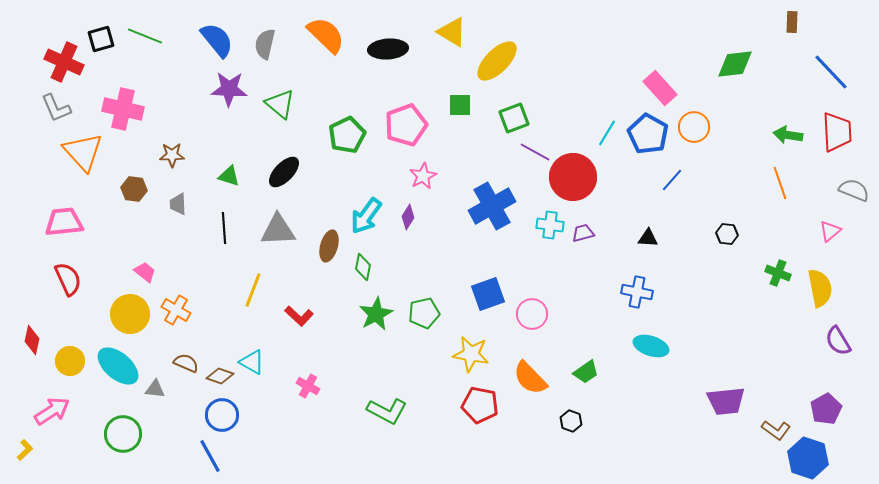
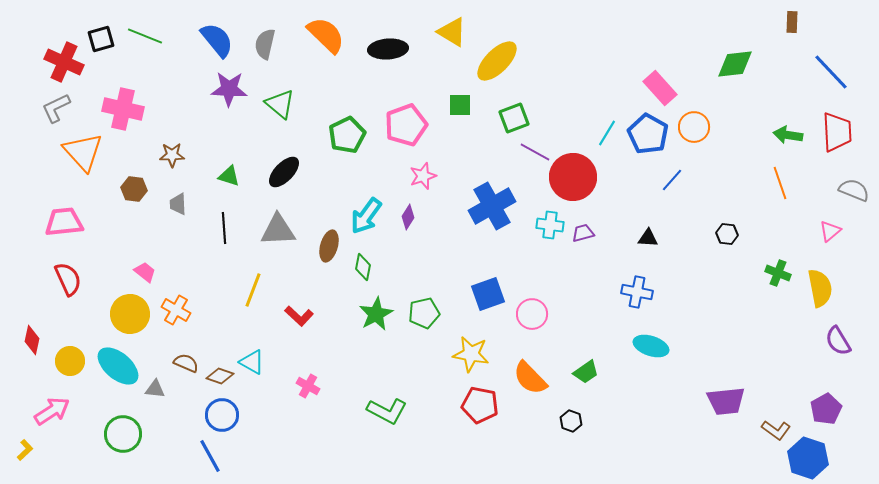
gray L-shape at (56, 108): rotated 88 degrees clockwise
pink star at (423, 176): rotated 8 degrees clockwise
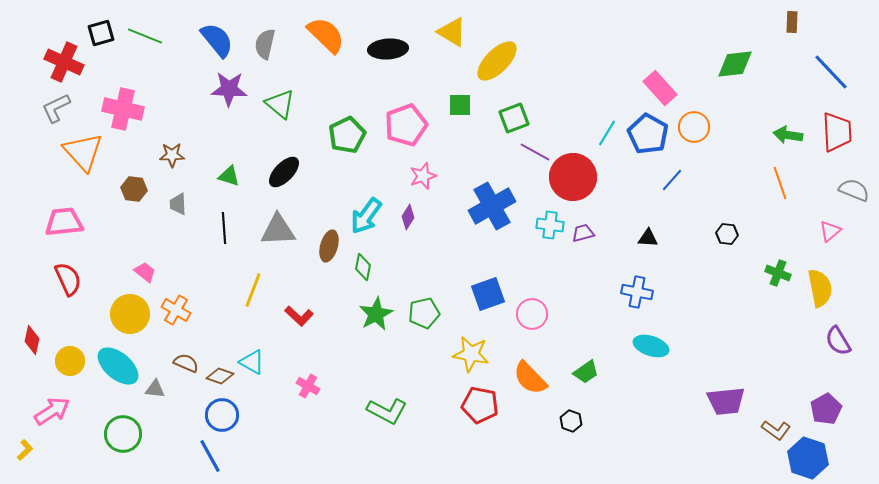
black square at (101, 39): moved 6 px up
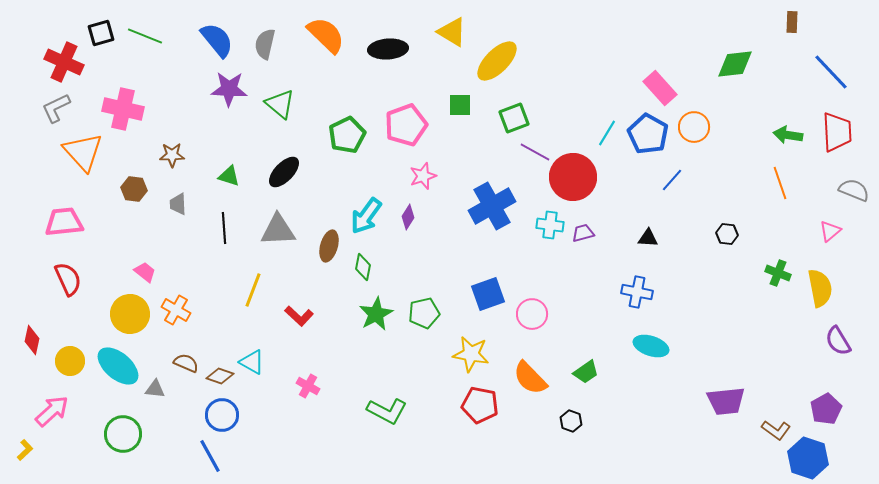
pink arrow at (52, 411): rotated 9 degrees counterclockwise
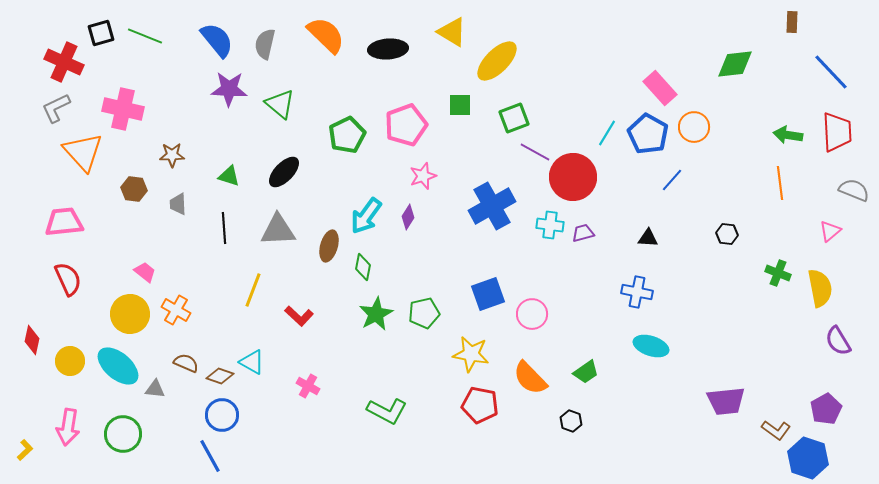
orange line at (780, 183): rotated 12 degrees clockwise
pink arrow at (52, 411): moved 16 px right, 16 px down; rotated 141 degrees clockwise
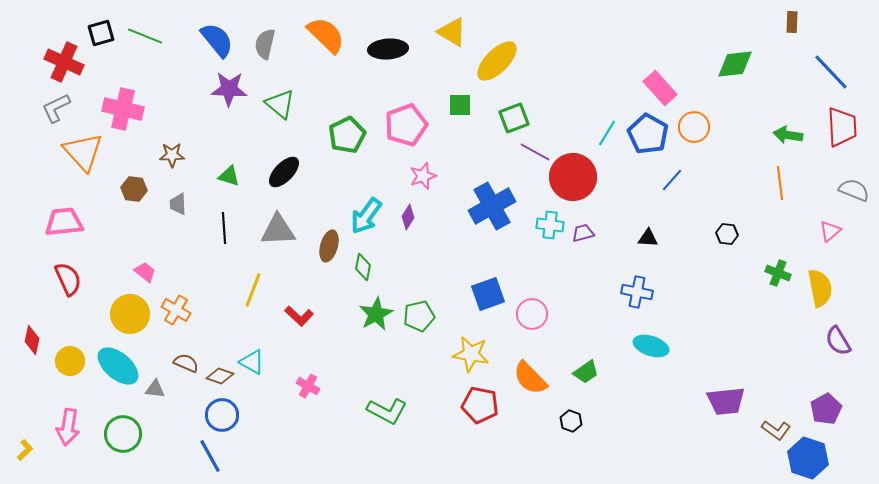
red trapezoid at (837, 132): moved 5 px right, 5 px up
green pentagon at (424, 313): moved 5 px left, 3 px down
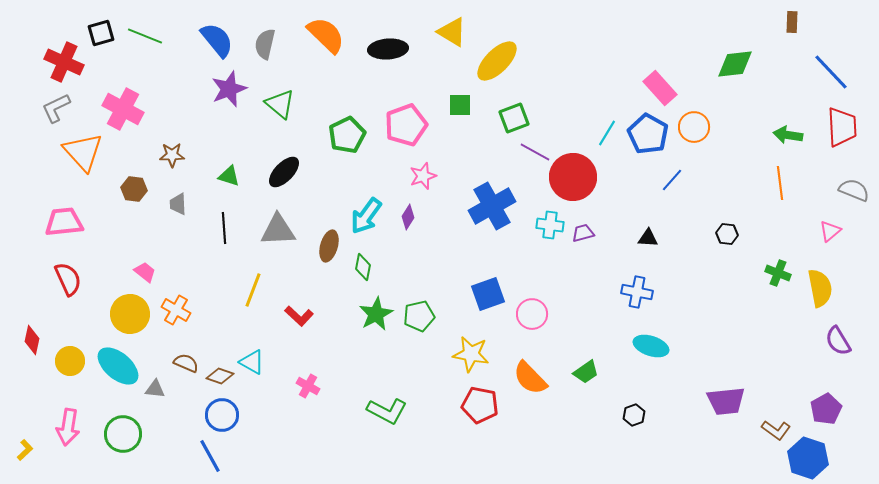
purple star at (229, 89): rotated 24 degrees counterclockwise
pink cross at (123, 109): rotated 15 degrees clockwise
black hexagon at (571, 421): moved 63 px right, 6 px up; rotated 20 degrees clockwise
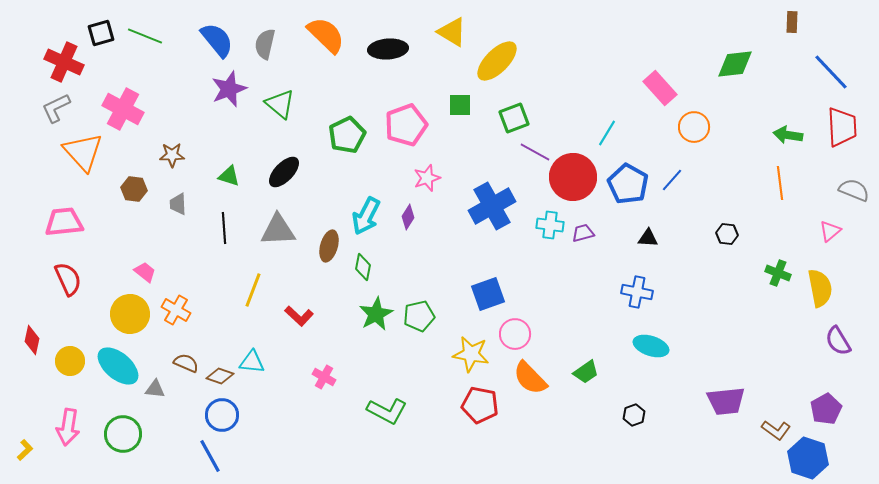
blue pentagon at (648, 134): moved 20 px left, 50 px down
pink star at (423, 176): moved 4 px right, 2 px down
cyan arrow at (366, 216): rotated 9 degrees counterclockwise
pink circle at (532, 314): moved 17 px left, 20 px down
cyan triangle at (252, 362): rotated 24 degrees counterclockwise
pink cross at (308, 386): moved 16 px right, 9 px up
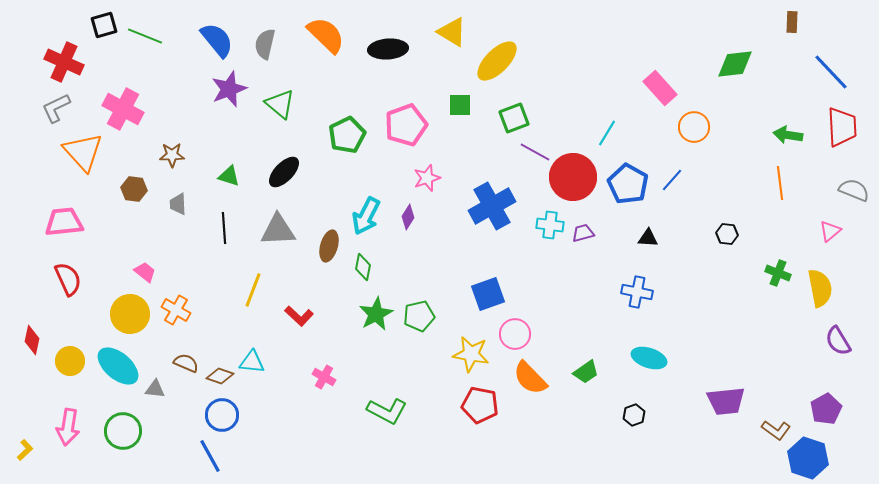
black square at (101, 33): moved 3 px right, 8 px up
cyan ellipse at (651, 346): moved 2 px left, 12 px down
green circle at (123, 434): moved 3 px up
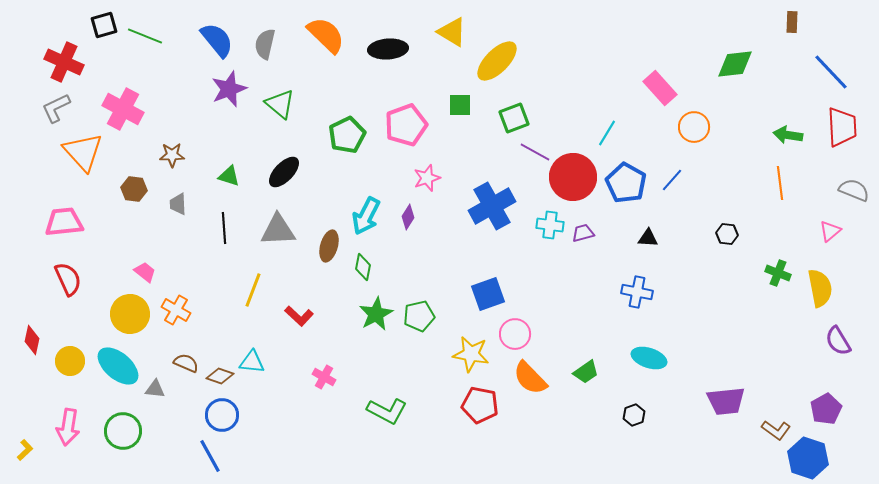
blue pentagon at (628, 184): moved 2 px left, 1 px up
